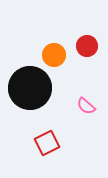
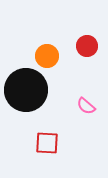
orange circle: moved 7 px left, 1 px down
black circle: moved 4 px left, 2 px down
red square: rotated 30 degrees clockwise
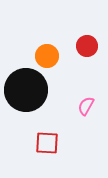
pink semicircle: rotated 78 degrees clockwise
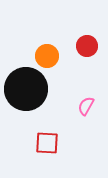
black circle: moved 1 px up
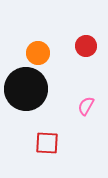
red circle: moved 1 px left
orange circle: moved 9 px left, 3 px up
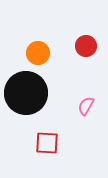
black circle: moved 4 px down
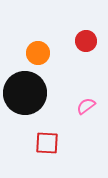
red circle: moved 5 px up
black circle: moved 1 px left
pink semicircle: rotated 24 degrees clockwise
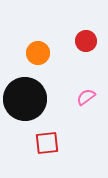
black circle: moved 6 px down
pink semicircle: moved 9 px up
red square: rotated 10 degrees counterclockwise
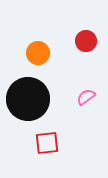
black circle: moved 3 px right
